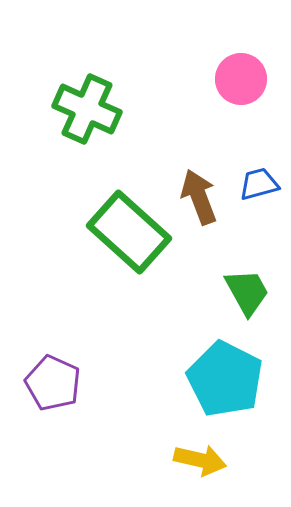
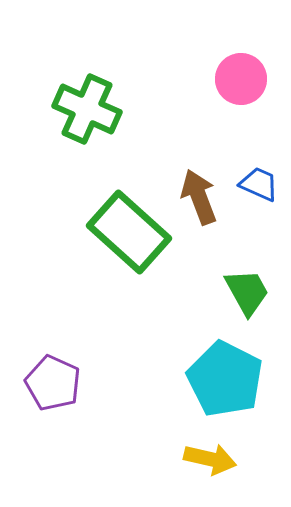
blue trapezoid: rotated 39 degrees clockwise
yellow arrow: moved 10 px right, 1 px up
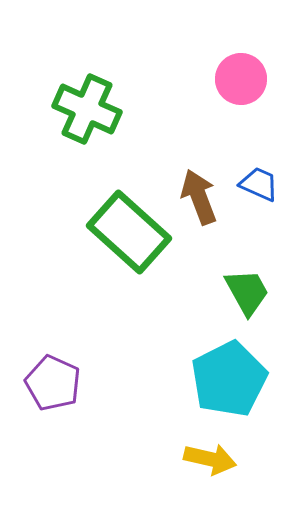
cyan pentagon: moved 4 px right; rotated 18 degrees clockwise
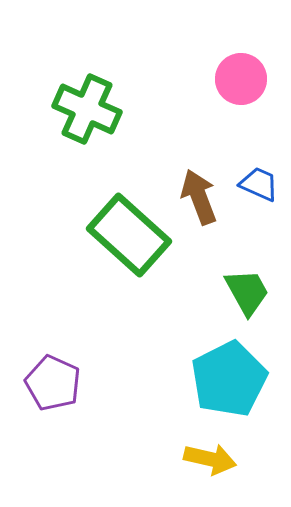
green rectangle: moved 3 px down
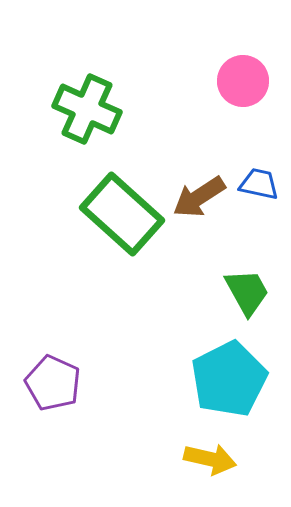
pink circle: moved 2 px right, 2 px down
blue trapezoid: rotated 12 degrees counterclockwise
brown arrow: rotated 102 degrees counterclockwise
green rectangle: moved 7 px left, 21 px up
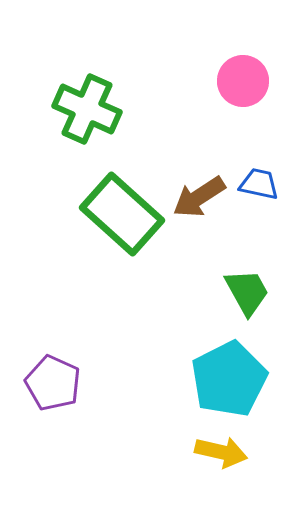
yellow arrow: moved 11 px right, 7 px up
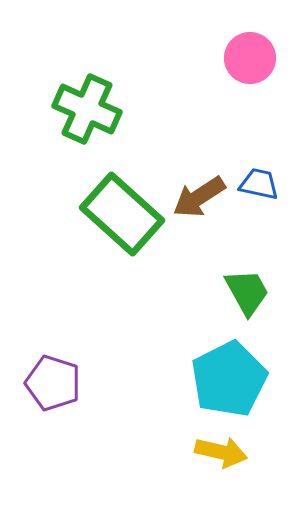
pink circle: moved 7 px right, 23 px up
purple pentagon: rotated 6 degrees counterclockwise
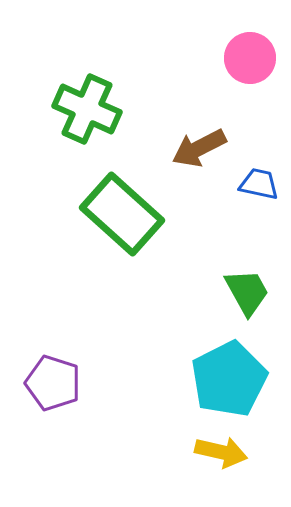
brown arrow: moved 49 px up; rotated 6 degrees clockwise
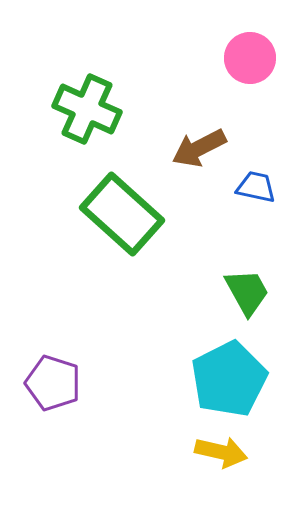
blue trapezoid: moved 3 px left, 3 px down
